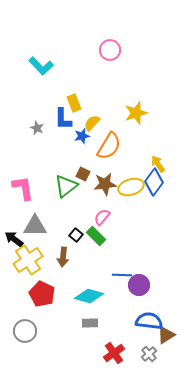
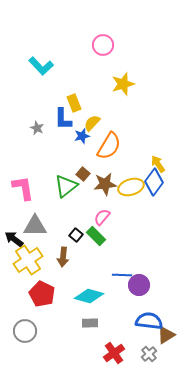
pink circle: moved 7 px left, 5 px up
yellow star: moved 13 px left, 29 px up
brown square: rotated 16 degrees clockwise
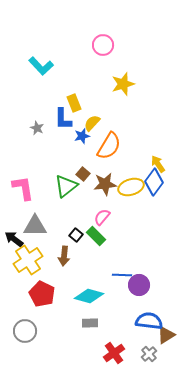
brown arrow: moved 1 px right, 1 px up
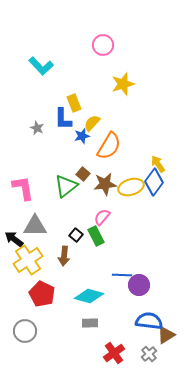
green rectangle: rotated 18 degrees clockwise
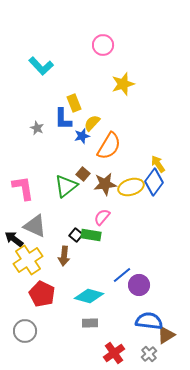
gray triangle: rotated 25 degrees clockwise
green rectangle: moved 5 px left, 1 px up; rotated 54 degrees counterclockwise
blue line: rotated 42 degrees counterclockwise
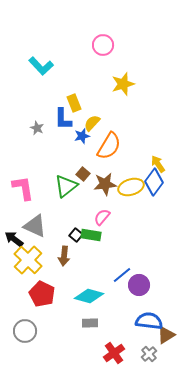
yellow cross: rotated 12 degrees counterclockwise
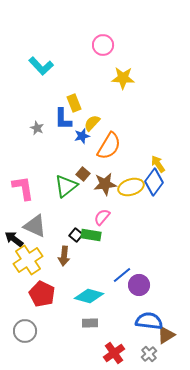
yellow star: moved 6 px up; rotated 20 degrees clockwise
yellow cross: rotated 12 degrees clockwise
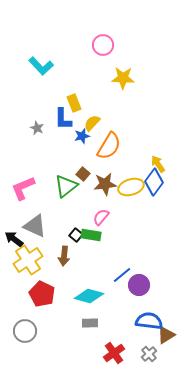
pink L-shape: rotated 104 degrees counterclockwise
pink semicircle: moved 1 px left
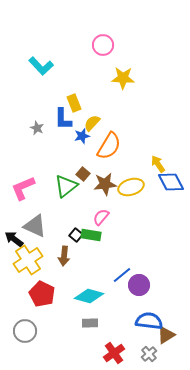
blue diamond: moved 17 px right; rotated 64 degrees counterclockwise
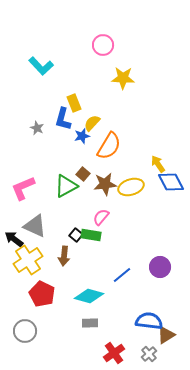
blue L-shape: rotated 15 degrees clockwise
green triangle: rotated 10 degrees clockwise
purple circle: moved 21 px right, 18 px up
